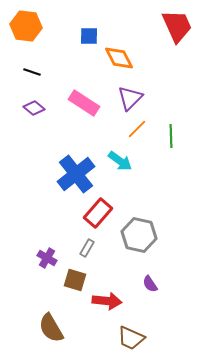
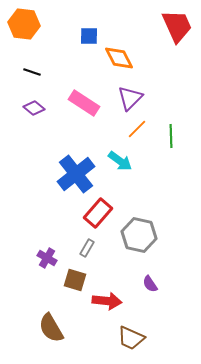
orange hexagon: moved 2 px left, 2 px up
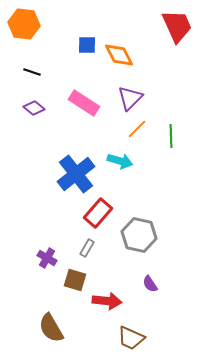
blue square: moved 2 px left, 9 px down
orange diamond: moved 3 px up
cyan arrow: rotated 20 degrees counterclockwise
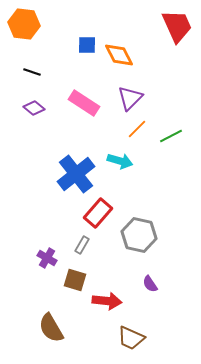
green line: rotated 65 degrees clockwise
gray rectangle: moved 5 px left, 3 px up
